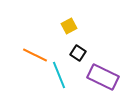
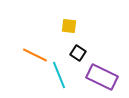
yellow square: rotated 35 degrees clockwise
purple rectangle: moved 1 px left
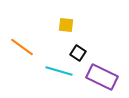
yellow square: moved 3 px left, 1 px up
orange line: moved 13 px left, 8 px up; rotated 10 degrees clockwise
cyan line: moved 4 px up; rotated 52 degrees counterclockwise
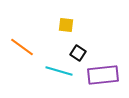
purple rectangle: moved 1 px right, 2 px up; rotated 32 degrees counterclockwise
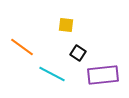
cyan line: moved 7 px left, 3 px down; rotated 12 degrees clockwise
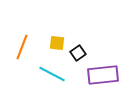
yellow square: moved 9 px left, 18 px down
orange line: rotated 75 degrees clockwise
black square: rotated 21 degrees clockwise
